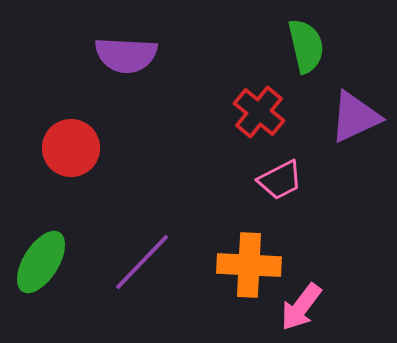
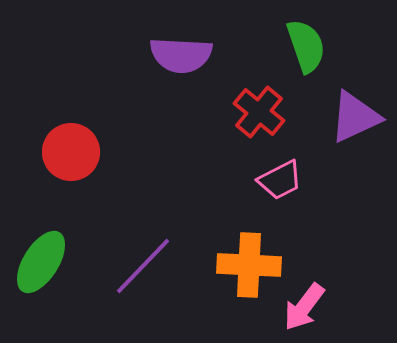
green semicircle: rotated 6 degrees counterclockwise
purple semicircle: moved 55 px right
red circle: moved 4 px down
purple line: moved 1 px right, 4 px down
pink arrow: moved 3 px right
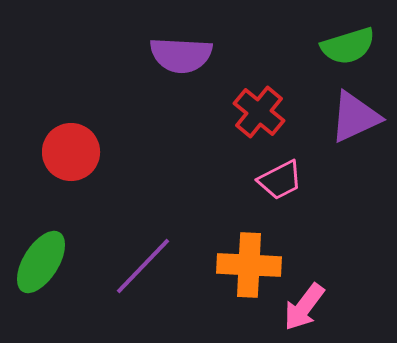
green semicircle: moved 42 px right; rotated 92 degrees clockwise
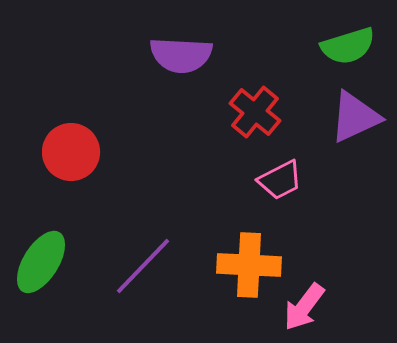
red cross: moved 4 px left
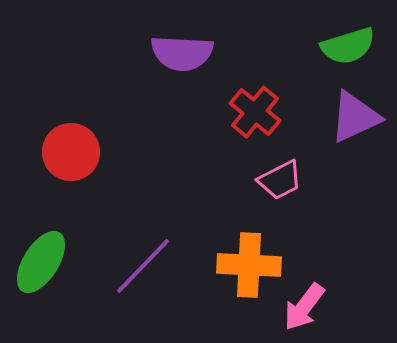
purple semicircle: moved 1 px right, 2 px up
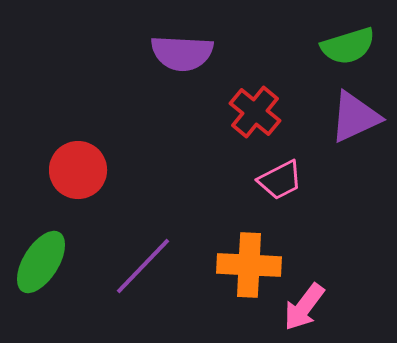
red circle: moved 7 px right, 18 px down
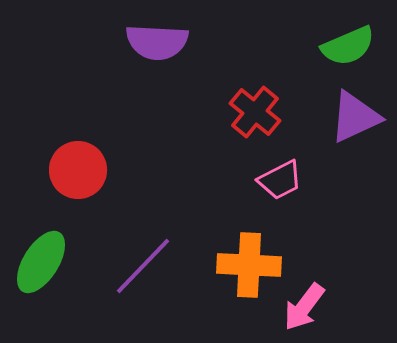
green semicircle: rotated 6 degrees counterclockwise
purple semicircle: moved 25 px left, 11 px up
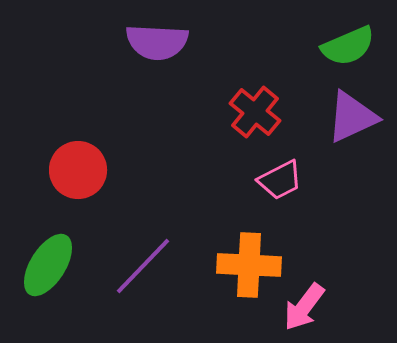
purple triangle: moved 3 px left
green ellipse: moved 7 px right, 3 px down
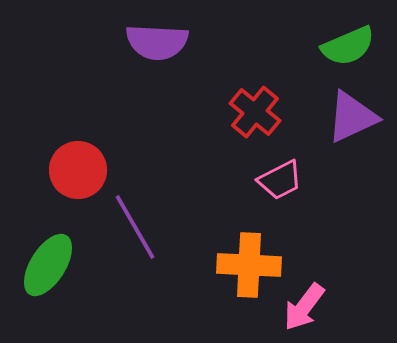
purple line: moved 8 px left, 39 px up; rotated 74 degrees counterclockwise
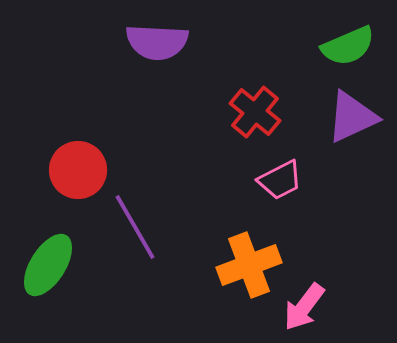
orange cross: rotated 24 degrees counterclockwise
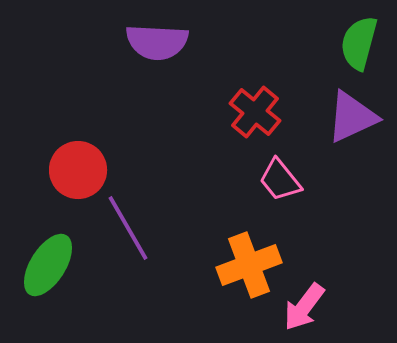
green semicircle: moved 11 px right, 3 px up; rotated 128 degrees clockwise
pink trapezoid: rotated 78 degrees clockwise
purple line: moved 7 px left, 1 px down
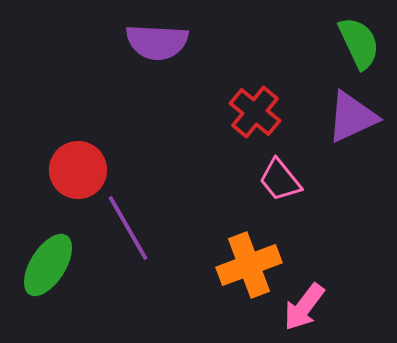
green semicircle: rotated 140 degrees clockwise
